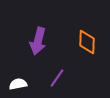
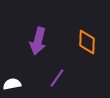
white semicircle: moved 6 px left
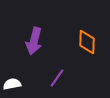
purple arrow: moved 4 px left
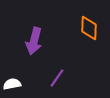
orange diamond: moved 2 px right, 14 px up
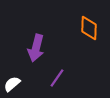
purple arrow: moved 2 px right, 7 px down
white semicircle: rotated 30 degrees counterclockwise
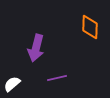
orange diamond: moved 1 px right, 1 px up
purple line: rotated 42 degrees clockwise
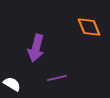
orange diamond: moved 1 px left; rotated 25 degrees counterclockwise
white semicircle: rotated 72 degrees clockwise
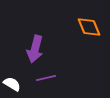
purple arrow: moved 1 px left, 1 px down
purple line: moved 11 px left
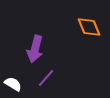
purple line: rotated 36 degrees counterclockwise
white semicircle: moved 1 px right
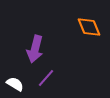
white semicircle: moved 2 px right
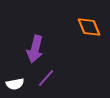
white semicircle: rotated 138 degrees clockwise
